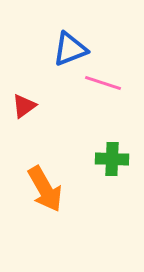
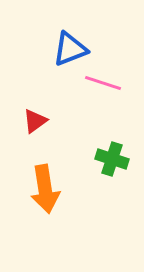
red triangle: moved 11 px right, 15 px down
green cross: rotated 16 degrees clockwise
orange arrow: rotated 21 degrees clockwise
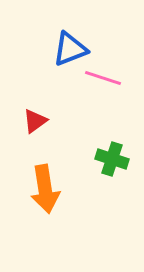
pink line: moved 5 px up
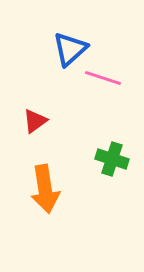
blue triangle: rotated 21 degrees counterclockwise
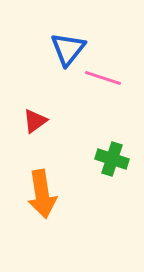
blue triangle: moved 2 px left; rotated 9 degrees counterclockwise
orange arrow: moved 3 px left, 5 px down
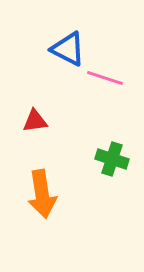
blue triangle: rotated 42 degrees counterclockwise
pink line: moved 2 px right
red triangle: rotated 28 degrees clockwise
